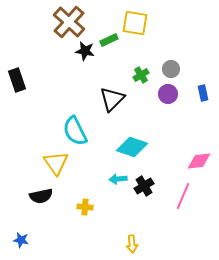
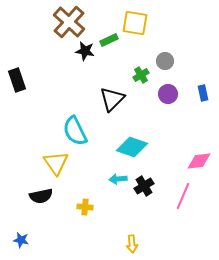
gray circle: moved 6 px left, 8 px up
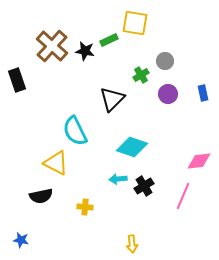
brown cross: moved 17 px left, 24 px down
yellow triangle: rotated 28 degrees counterclockwise
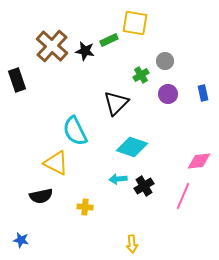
black triangle: moved 4 px right, 4 px down
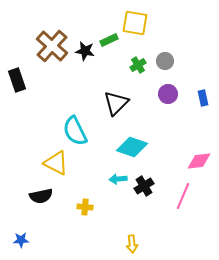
green cross: moved 3 px left, 10 px up
blue rectangle: moved 5 px down
blue star: rotated 14 degrees counterclockwise
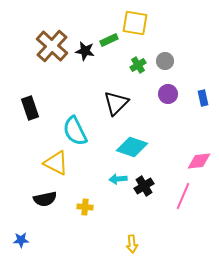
black rectangle: moved 13 px right, 28 px down
black semicircle: moved 4 px right, 3 px down
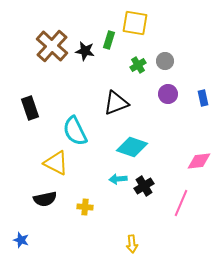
green rectangle: rotated 48 degrees counterclockwise
black triangle: rotated 24 degrees clockwise
pink line: moved 2 px left, 7 px down
blue star: rotated 21 degrees clockwise
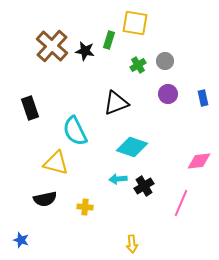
yellow triangle: rotated 12 degrees counterclockwise
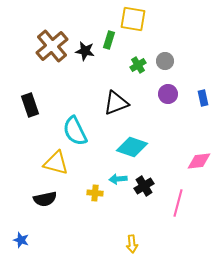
yellow square: moved 2 px left, 4 px up
brown cross: rotated 8 degrees clockwise
black rectangle: moved 3 px up
pink line: moved 3 px left; rotated 8 degrees counterclockwise
yellow cross: moved 10 px right, 14 px up
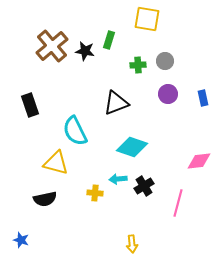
yellow square: moved 14 px right
green cross: rotated 28 degrees clockwise
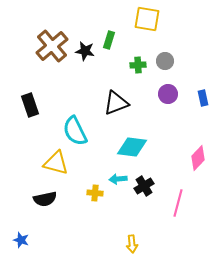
cyan diamond: rotated 12 degrees counterclockwise
pink diamond: moved 1 px left, 3 px up; rotated 40 degrees counterclockwise
